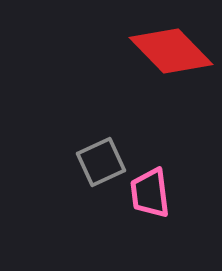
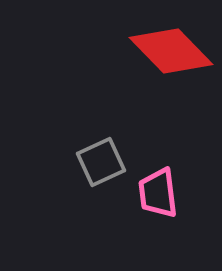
pink trapezoid: moved 8 px right
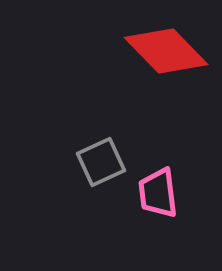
red diamond: moved 5 px left
